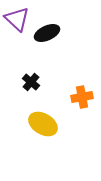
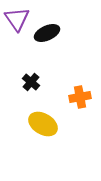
purple triangle: rotated 12 degrees clockwise
orange cross: moved 2 px left
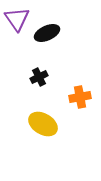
black cross: moved 8 px right, 5 px up; rotated 24 degrees clockwise
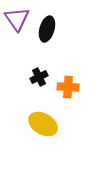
black ellipse: moved 4 px up; rotated 50 degrees counterclockwise
orange cross: moved 12 px left, 10 px up; rotated 15 degrees clockwise
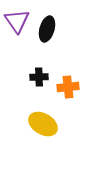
purple triangle: moved 2 px down
black cross: rotated 24 degrees clockwise
orange cross: rotated 10 degrees counterclockwise
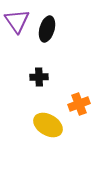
orange cross: moved 11 px right, 17 px down; rotated 15 degrees counterclockwise
yellow ellipse: moved 5 px right, 1 px down
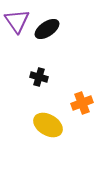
black ellipse: rotated 40 degrees clockwise
black cross: rotated 18 degrees clockwise
orange cross: moved 3 px right, 1 px up
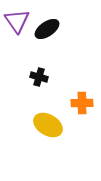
orange cross: rotated 20 degrees clockwise
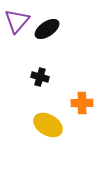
purple triangle: rotated 16 degrees clockwise
black cross: moved 1 px right
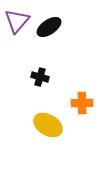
black ellipse: moved 2 px right, 2 px up
